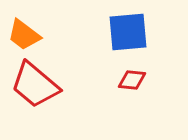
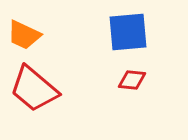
orange trapezoid: rotated 12 degrees counterclockwise
red trapezoid: moved 1 px left, 4 px down
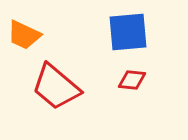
red trapezoid: moved 22 px right, 2 px up
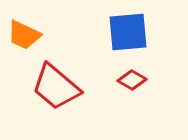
red diamond: rotated 24 degrees clockwise
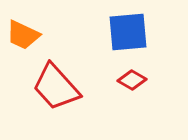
orange trapezoid: moved 1 px left
red trapezoid: rotated 8 degrees clockwise
